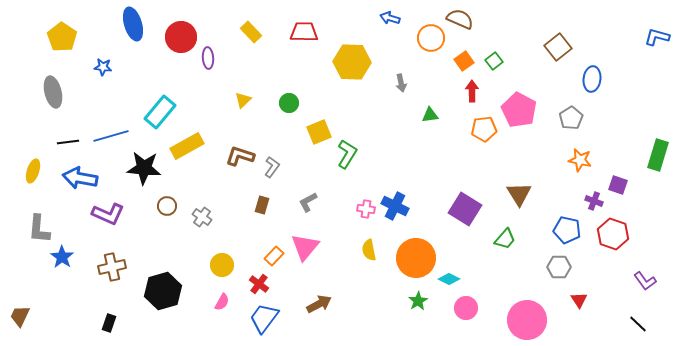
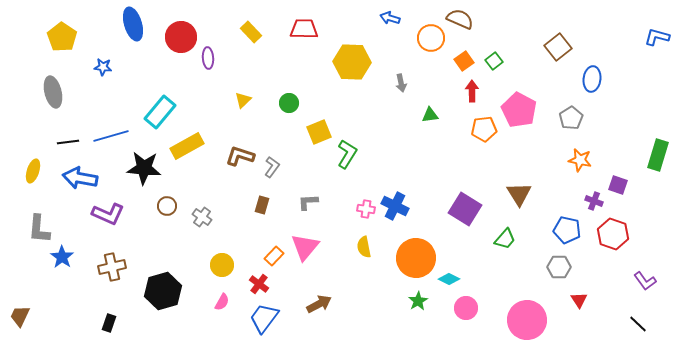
red trapezoid at (304, 32): moved 3 px up
gray L-shape at (308, 202): rotated 25 degrees clockwise
yellow semicircle at (369, 250): moved 5 px left, 3 px up
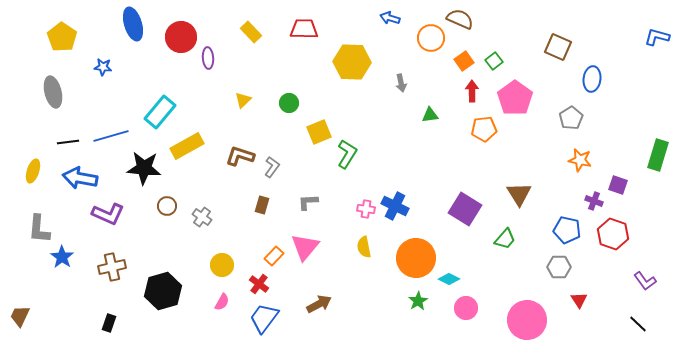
brown square at (558, 47): rotated 28 degrees counterclockwise
pink pentagon at (519, 110): moved 4 px left, 12 px up; rotated 8 degrees clockwise
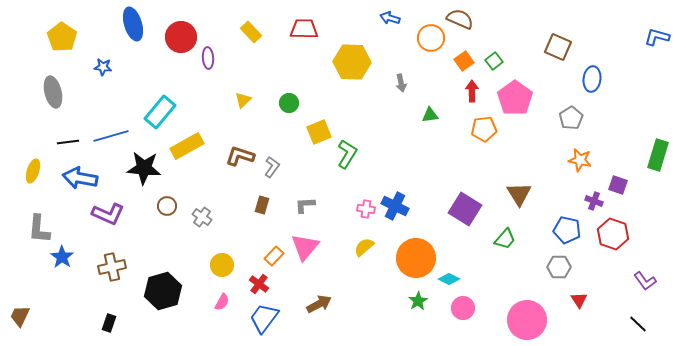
gray L-shape at (308, 202): moved 3 px left, 3 px down
yellow semicircle at (364, 247): rotated 60 degrees clockwise
pink circle at (466, 308): moved 3 px left
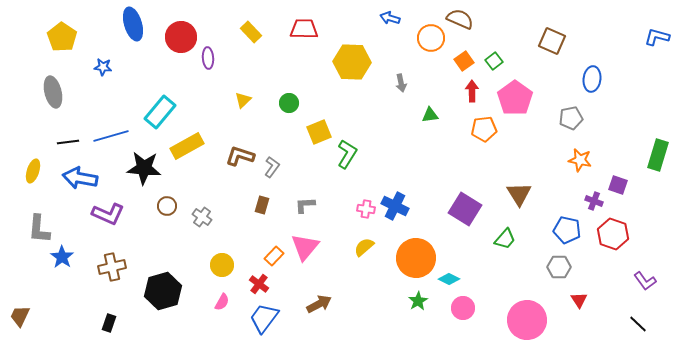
brown square at (558, 47): moved 6 px left, 6 px up
gray pentagon at (571, 118): rotated 20 degrees clockwise
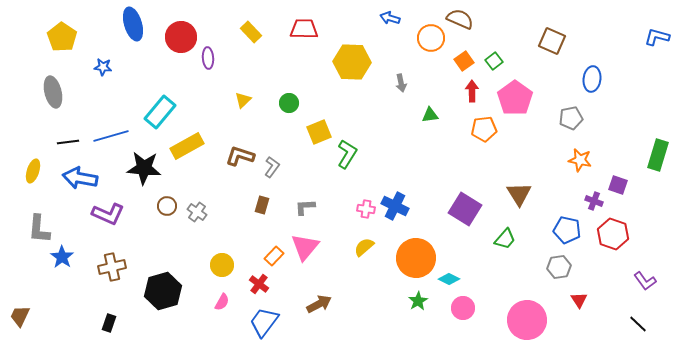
gray L-shape at (305, 205): moved 2 px down
gray cross at (202, 217): moved 5 px left, 5 px up
gray hexagon at (559, 267): rotated 10 degrees counterclockwise
blue trapezoid at (264, 318): moved 4 px down
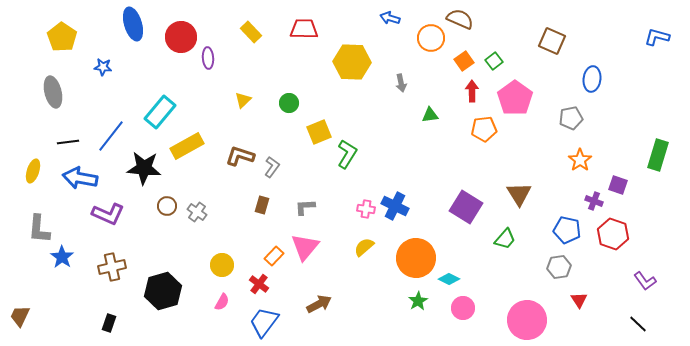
blue line at (111, 136): rotated 36 degrees counterclockwise
orange star at (580, 160): rotated 25 degrees clockwise
purple square at (465, 209): moved 1 px right, 2 px up
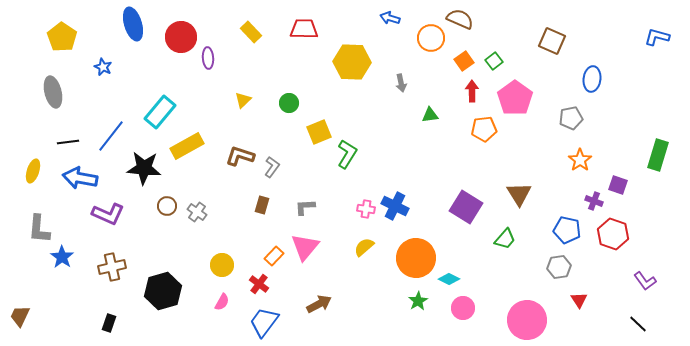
blue star at (103, 67): rotated 18 degrees clockwise
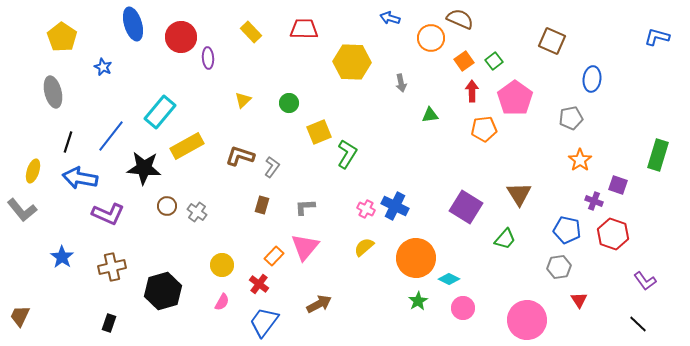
black line at (68, 142): rotated 65 degrees counterclockwise
pink cross at (366, 209): rotated 18 degrees clockwise
gray L-shape at (39, 229): moved 17 px left, 19 px up; rotated 44 degrees counterclockwise
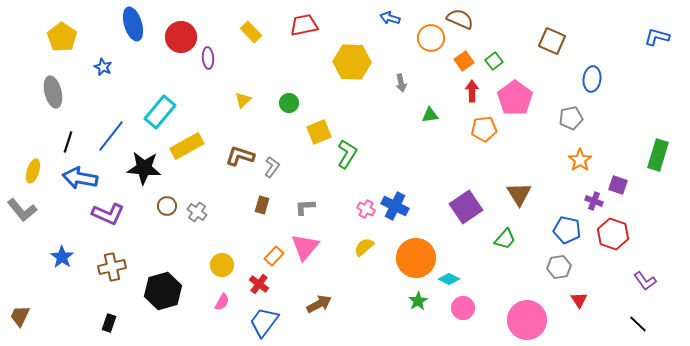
red trapezoid at (304, 29): moved 4 px up; rotated 12 degrees counterclockwise
purple square at (466, 207): rotated 24 degrees clockwise
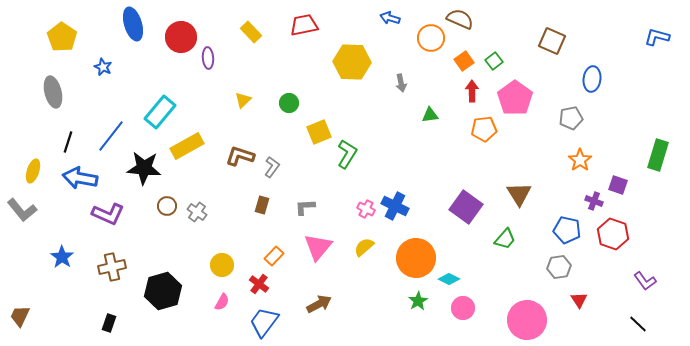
purple square at (466, 207): rotated 20 degrees counterclockwise
pink triangle at (305, 247): moved 13 px right
